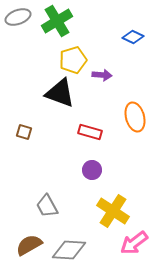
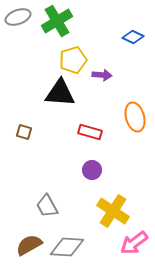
black triangle: rotated 16 degrees counterclockwise
gray diamond: moved 2 px left, 3 px up
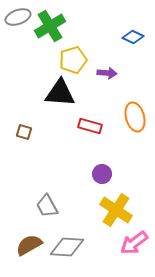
green cross: moved 7 px left, 5 px down
purple arrow: moved 5 px right, 2 px up
red rectangle: moved 6 px up
purple circle: moved 10 px right, 4 px down
yellow cross: moved 3 px right, 1 px up
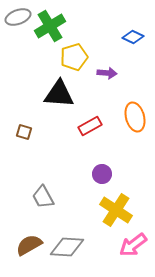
yellow pentagon: moved 1 px right, 3 px up
black triangle: moved 1 px left, 1 px down
red rectangle: rotated 45 degrees counterclockwise
gray trapezoid: moved 4 px left, 9 px up
pink arrow: moved 1 px left, 2 px down
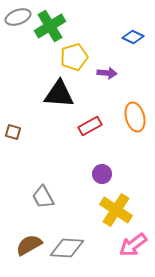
brown square: moved 11 px left
gray diamond: moved 1 px down
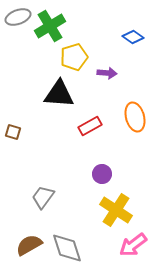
blue diamond: rotated 10 degrees clockwise
gray trapezoid: rotated 65 degrees clockwise
gray diamond: rotated 68 degrees clockwise
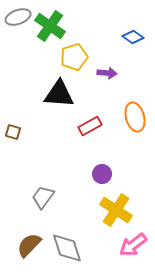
green cross: rotated 24 degrees counterclockwise
brown semicircle: rotated 16 degrees counterclockwise
